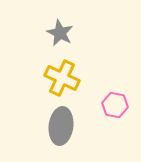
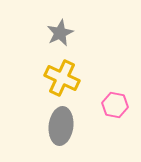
gray star: rotated 20 degrees clockwise
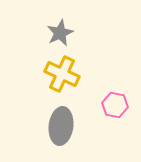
yellow cross: moved 4 px up
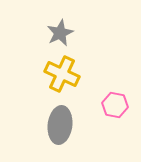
gray ellipse: moved 1 px left, 1 px up
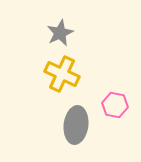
gray ellipse: moved 16 px right
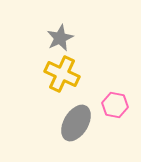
gray star: moved 5 px down
gray ellipse: moved 2 px up; rotated 24 degrees clockwise
